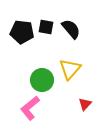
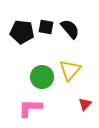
black semicircle: moved 1 px left
yellow triangle: moved 1 px down
green circle: moved 3 px up
pink L-shape: rotated 40 degrees clockwise
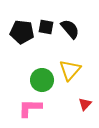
green circle: moved 3 px down
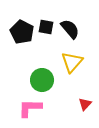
black pentagon: rotated 20 degrees clockwise
yellow triangle: moved 2 px right, 8 px up
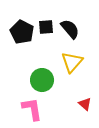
black square: rotated 14 degrees counterclockwise
red triangle: rotated 32 degrees counterclockwise
pink L-shape: moved 2 px right, 1 px down; rotated 80 degrees clockwise
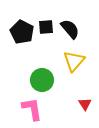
yellow triangle: moved 2 px right, 1 px up
red triangle: rotated 16 degrees clockwise
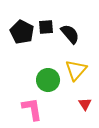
black semicircle: moved 5 px down
yellow triangle: moved 2 px right, 9 px down
green circle: moved 6 px right
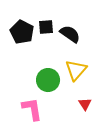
black semicircle: rotated 15 degrees counterclockwise
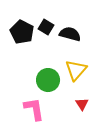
black square: rotated 35 degrees clockwise
black semicircle: rotated 20 degrees counterclockwise
red triangle: moved 3 px left
pink L-shape: moved 2 px right
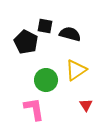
black square: moved 1 px left, 1 px up; rotated 21 degrees counterclockwise
black pentagon: moved 4 px right, 10 px down
yellow triangle: rotated 15 degrees clockwise
green circle: moved 2 px left
red triangle: moved 4 px right, 1 px down
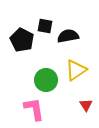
black semicircle: moved 2 px left, 2 px down; rotated 25 degrees counterclockwise
black pentagon: moved 4 px left, 2 px up
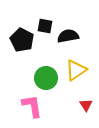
green circle: moved 2 px up
pink L-shape: moved 2 px left, 3 px up
